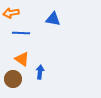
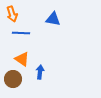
orange arrow: moved 1 px right, 1 px down; rotated 98 degrees counterclockwise
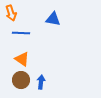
orange arrow: moved 1 px left, 1 px up
blue arrow: moved 1 px right, 10 px down
brown circle: moved 8 px right, 1 px down
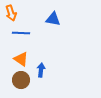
orange triangle: moved 1 px left
blue arrow: moved 12 px up
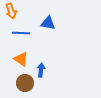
orange arrow: moved 2 px up
blue triangle: moved 5 px left, 4 px down
brown circle: moved 4 px right, 3 px down
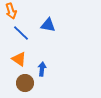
blue triangle: moved 2 px down
blue line: rotated 42 degrees clockwise
orange triangle: moved 2 px left
blue arrow: moved 1 px right, 1 px up
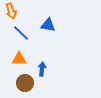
orange triangle: rotated 35 degrees counterclockwise
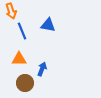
blue line: moved 1 px right, 2 px up; rotated 24 degrees clockwise
blue arrow: rotated 16 degrees clockwise
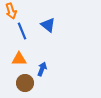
blue triangle: rotated 28 degrees clockwise
